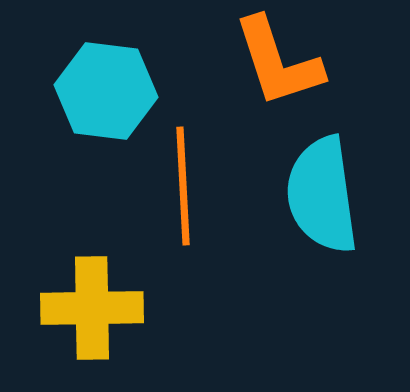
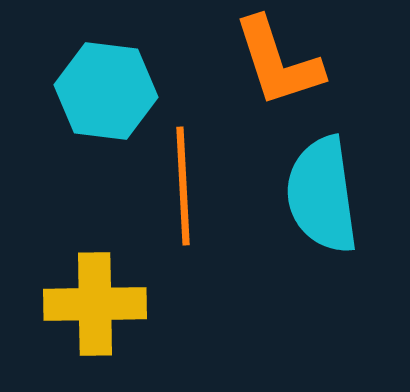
yellow cross: moved 3 px right, 4 px up
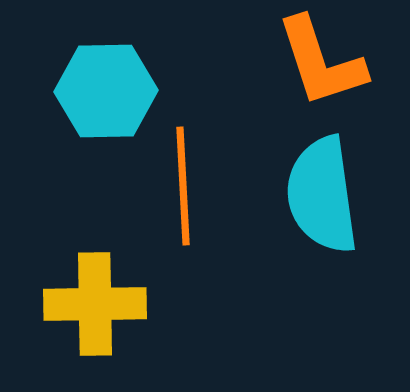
orange L-shape: moved 43 px right
cyan hexagon: rotated 8 degrees counterclockwise
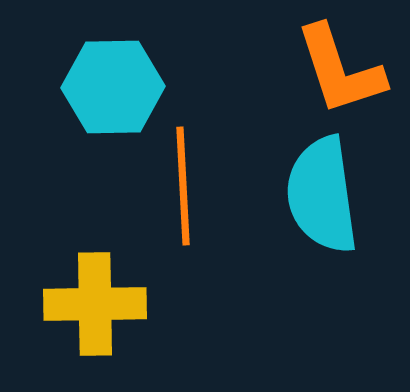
orange L-shape: moved 19 px right, 8 px down
cyan hexagon: moved 7 px right, 4 px up
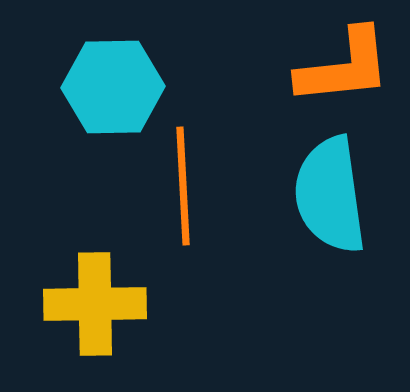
orange L-shape: moved 4 px right, 3 px up; rotated 78 degrees counterclockwise
cyan semicircle: moved 8 px right
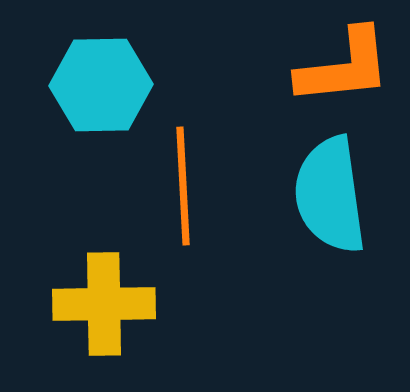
cyan hexagon: moved 12 px left, 2 px up
yellow cross: moved 9 px right
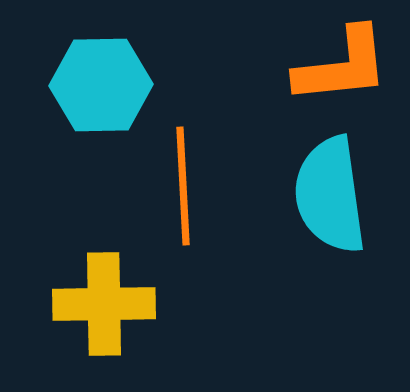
orange L-shape: moved 2 px left, 1 px up
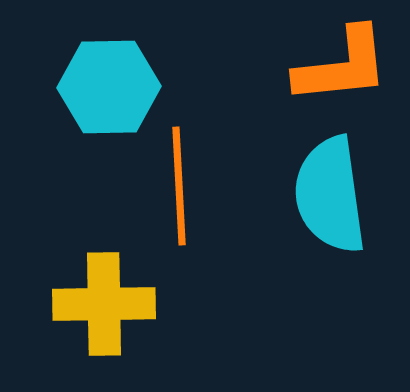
cyan hexagon: moved 8 px right, 2 px down
orange line: moved 4 px left
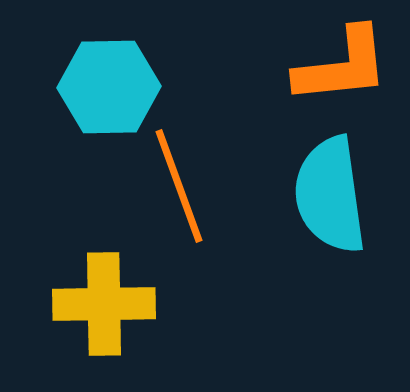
orange line: rotated 17 degrees counterclockwise
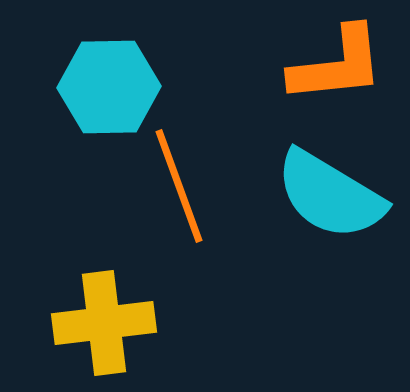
orange L-shape: moved 5 px left, 1 px up
cyan semicircle: rotated 51 degrees counterclockwise
yellow cross: moved 19 px down; rotated 6 degrees counterclockwise
